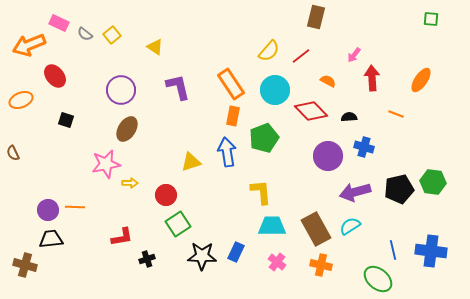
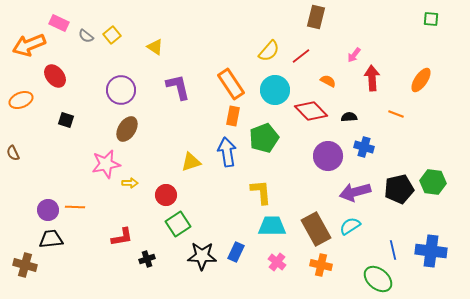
gray semicircle at (85, 34): moved 1 px right, 2 px down
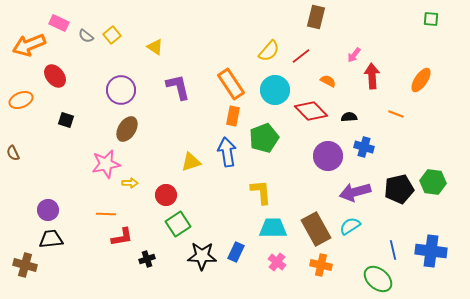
red arrow at (372, 78): moved 2 px up
orange line at (75, 207): moved 31 px right, 7 px down
cyan trapezoid at (272, 226): moved 1 px right, 2 px down
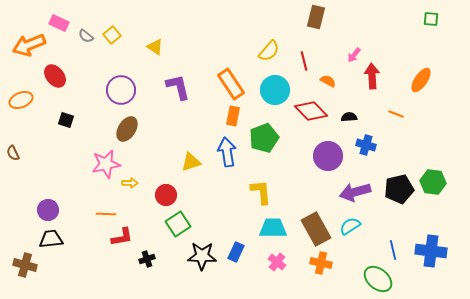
red line at (301, 56): moved 3 px right, 5 px down; rotated 66 degrees counterclockwise
blue cross at (364, 147): moved 2 px right, 2 px up
orange cross at (321, 265): moved 2 px up
